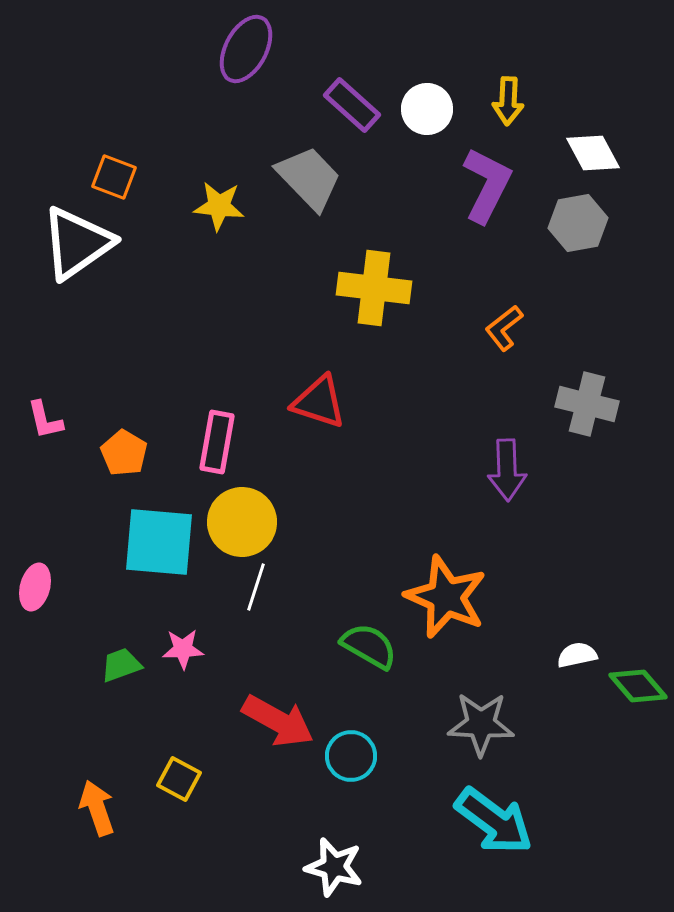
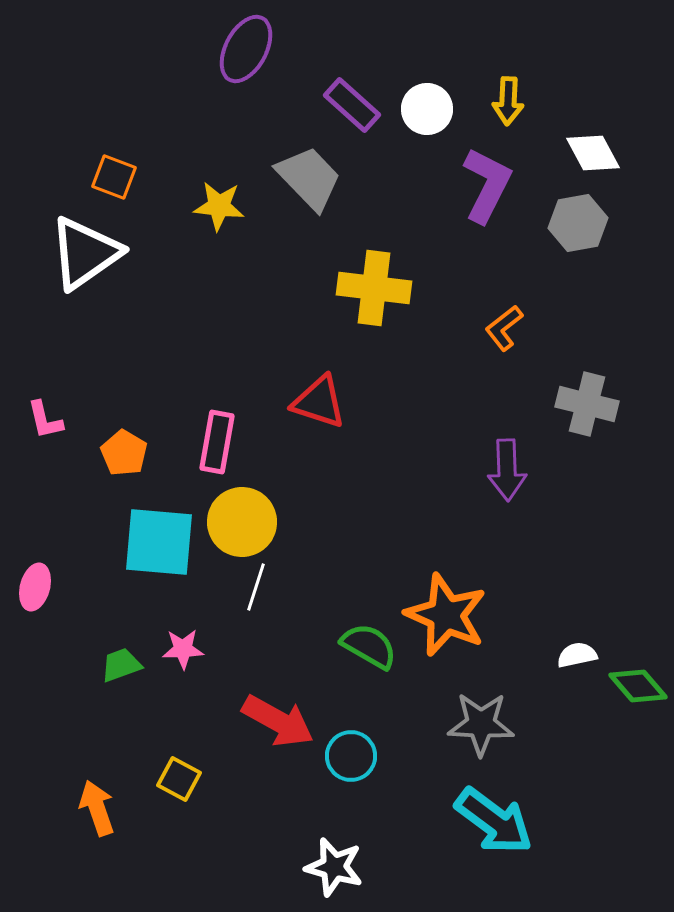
white triangle: moved 8 px right, 10 px down
orange star: moved 18 px down
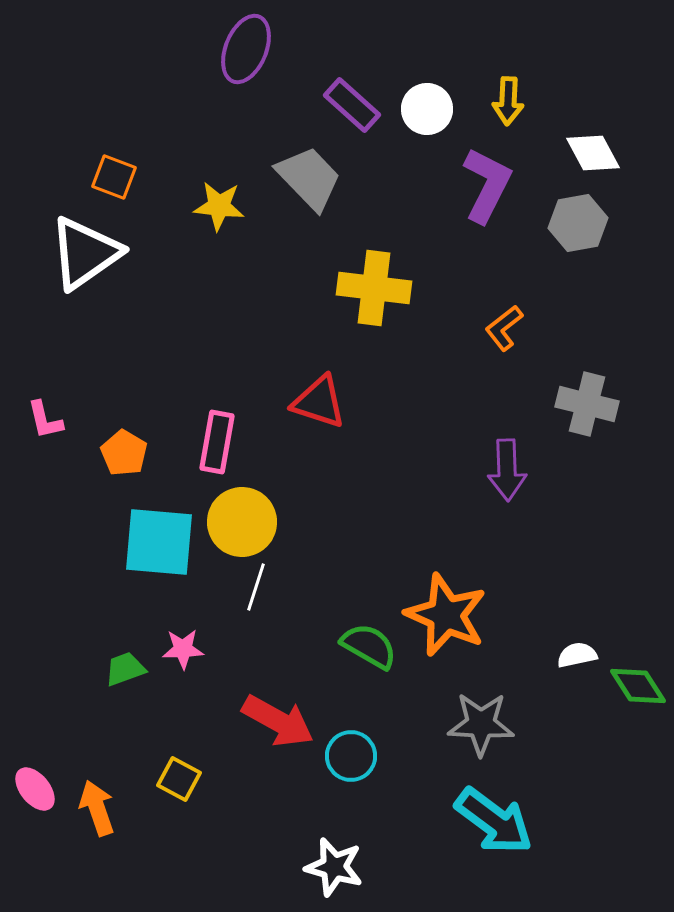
purple ellipse: rotated 6 degrees counterclockwise
pink ellipse: moved 202 px down; rotated 54 degrees counterclockwise
green trapezoid: moved 4 px right, 4 px down
green diamond: rotated 8 degrees clockwise
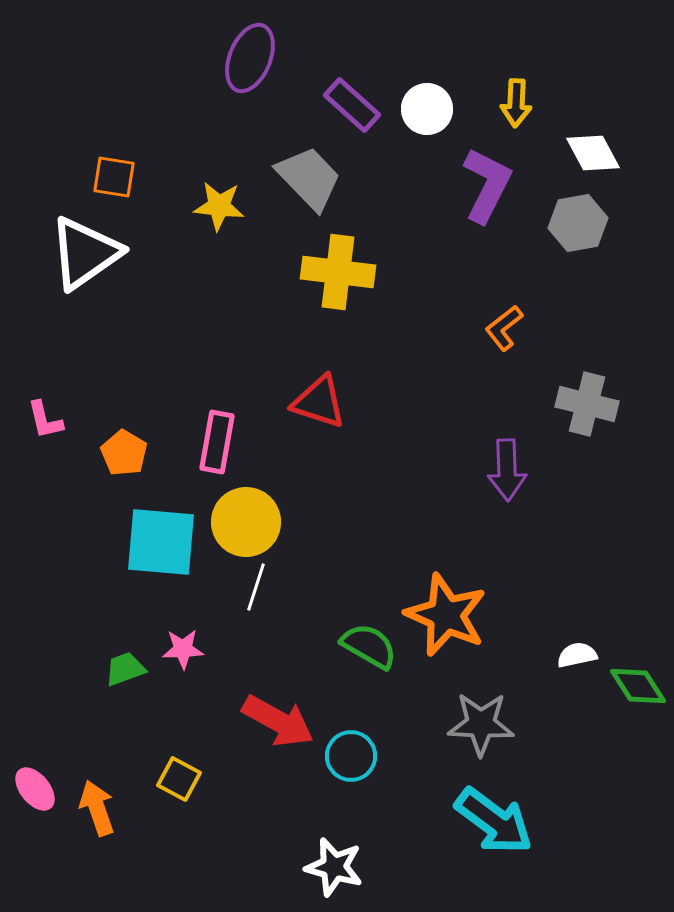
purple ellipse: moved 4 px right, 9 px down
yellow arrow: moved 8 px right, 2 px down
orange square: rotated 12 degrees counterclockwise
yellow cross: moved 36 px left, 16 px up
yellow circle: moved 4 px right
cyan square: moved 2 px right
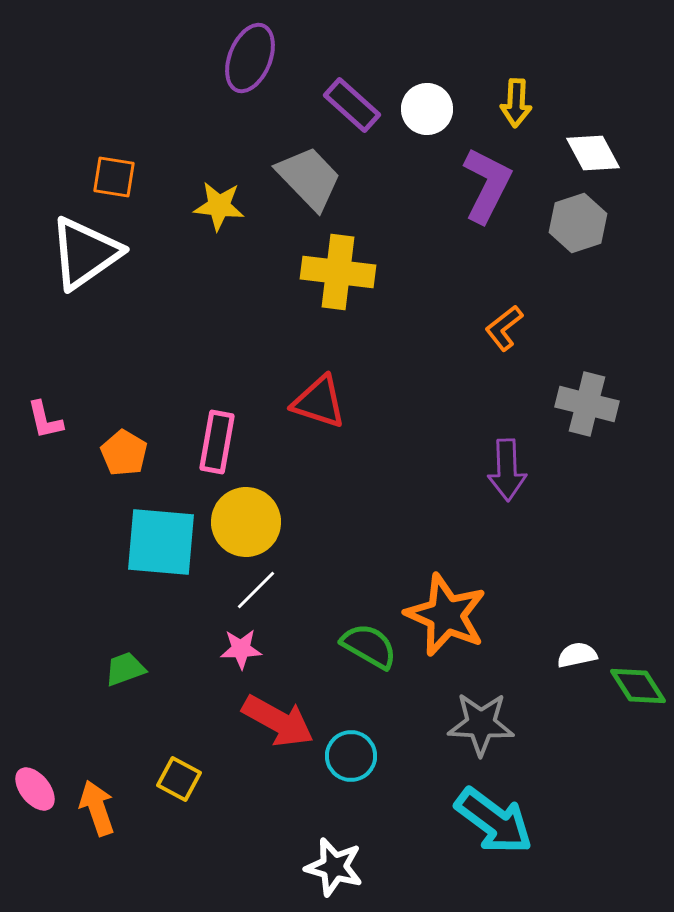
gray hexagon: rotated 8 degrees counterclockwise
white line: moved 3 px down; rotated 27 degrees clockwise
pink star: moved 58 px right
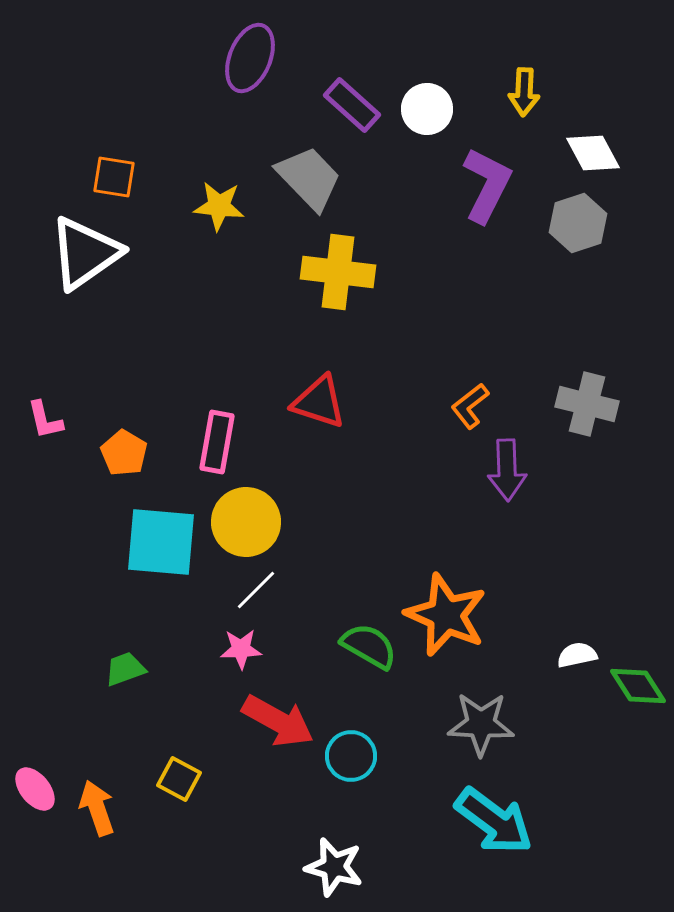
yellow arrow: moved 8 px right, 11 px up
orange L-shape: moved 34 px left, 78 px down
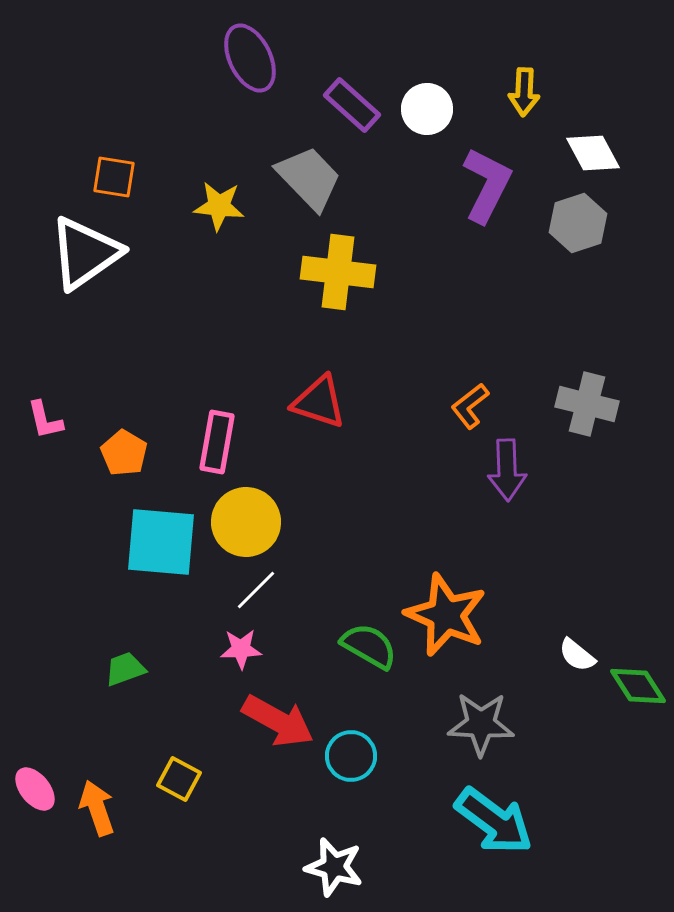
purple ellipse: rotated 48 degrees counterclockwise
white semicircle: rotated 129 degrees counterclockwise
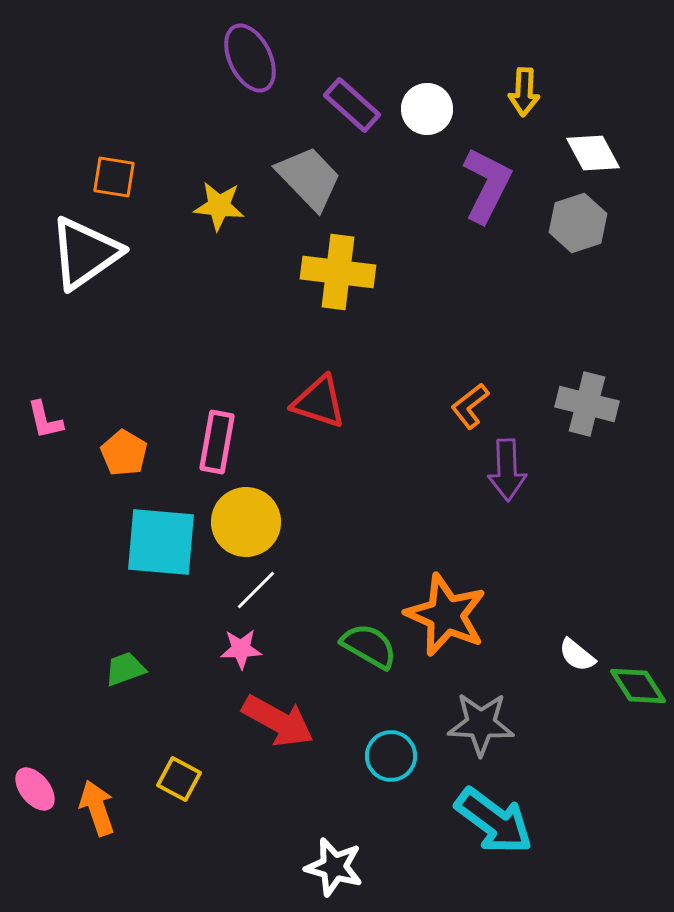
cyan circle: moved 40 px right
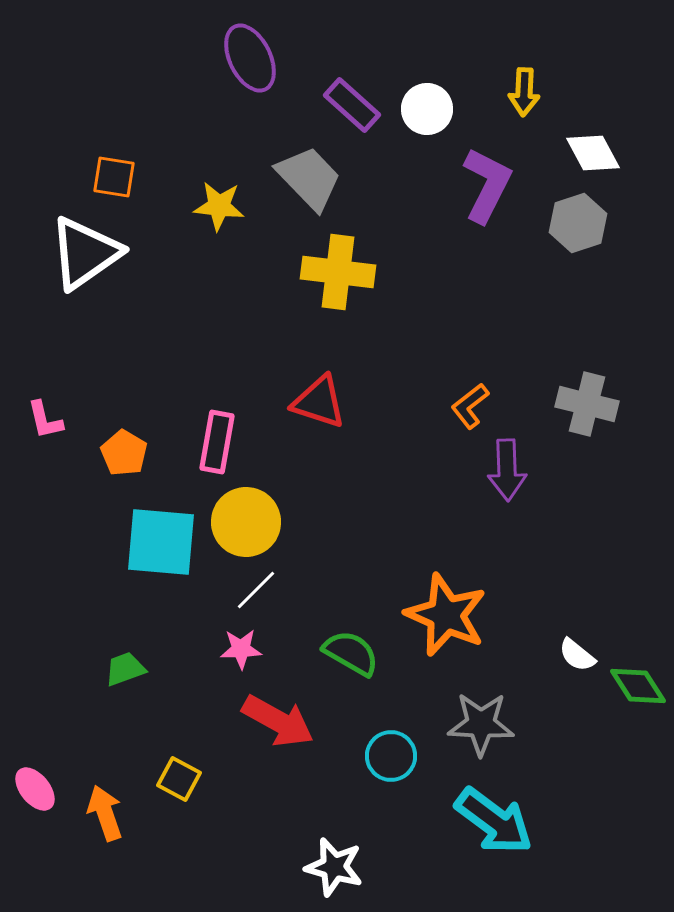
green semicircle: moved 18 px left, 7 px down
orange arrow: moved 8 px right, 5 px down
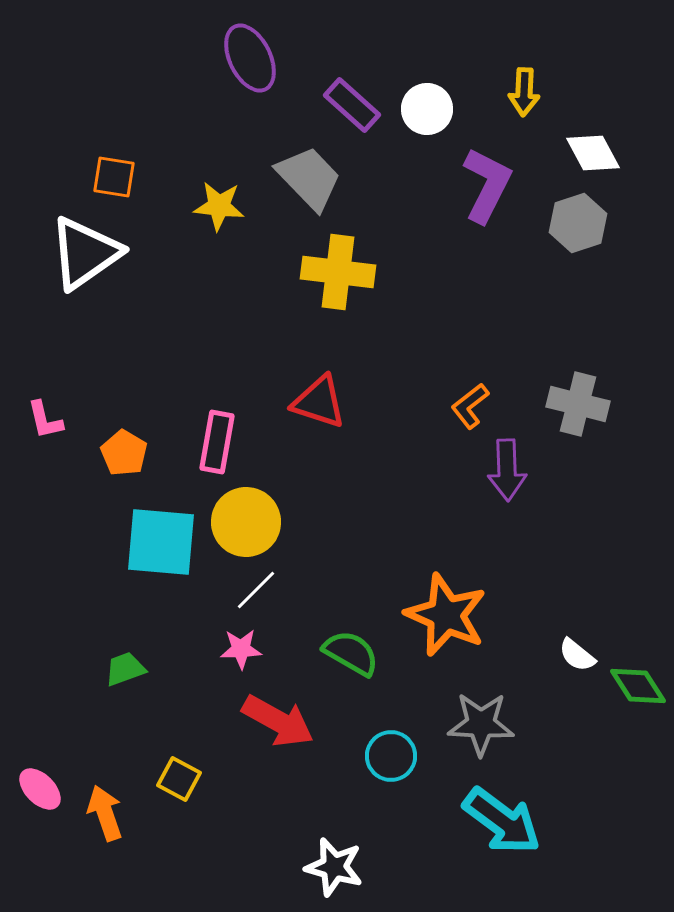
gray cross: moved 9 px left
pink ellipse: moved 5 px right; rotated 6 degrees counterclockwise
cyan arrow: moved 8 px right
